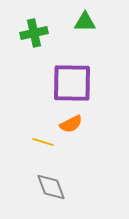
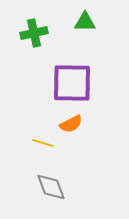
yellow line: moved 1 px down
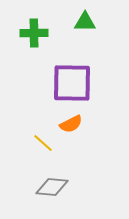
green cross: rotated 12 degrees clockwise
yellow line: rotated 25 degrees clockwise
gray diamond: moved 1 px right; rotated 64 degrees counterclockwise
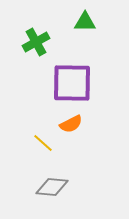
green cross: moved 2 px right, 9 px down; rotated 28 degrees counterclockwise
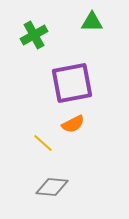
green triangle: moved 7 px right
green cross: moved 2 px left, 7 px up
purple square: rotated 12 degrees counterclockwise
orange semicircle: moved 2 px right
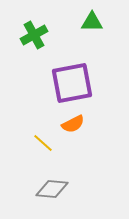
gray diamond: moved 2 px down
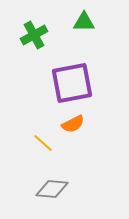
green triangle: moved 8 px left
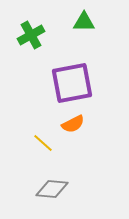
green cross: moved 3 px left
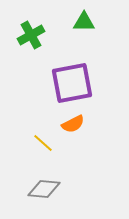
gray diamond: moved 8 px left
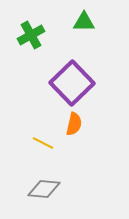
purple square: rotated 33 degrees counterclockwise
orange semicircle: moved 1 px right; rotated 50 degrees counterclockwise
yellow line: rotated 15 degrees counterclockwise
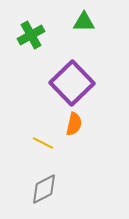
gray diamond: rotated 32 degrees counterclockwise
